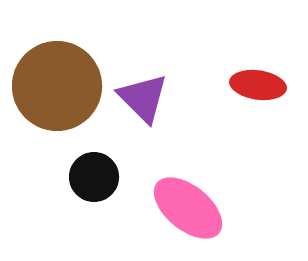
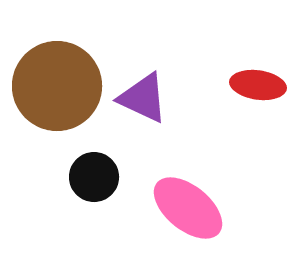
purple triangle: rotated 20 degrees counterclockwise
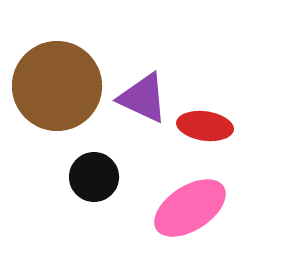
red ellipse: moved 53 px left, 41 px down
pink ellipse: moved 2 px right; rotated 72 degrees counterclockwise
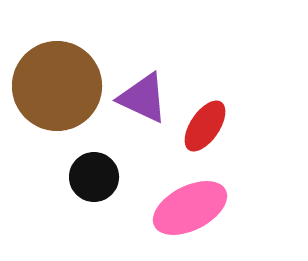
red ellipse: rotated 64 degrees counterclockwise
pink ellipse: rotated 6 degrees clockwise
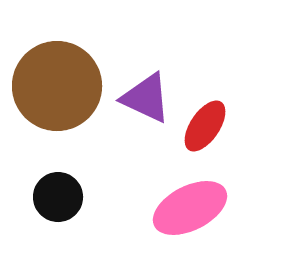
purple triangle: moved 3 px right
black circle: moved 36 px left, 20 px down
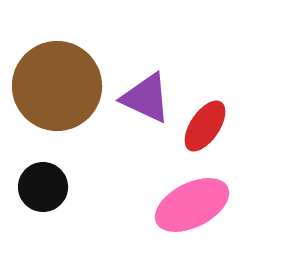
black circle: moved 15 px left, 10 px up
pink ellipse: moved 2 px right, 3 px up
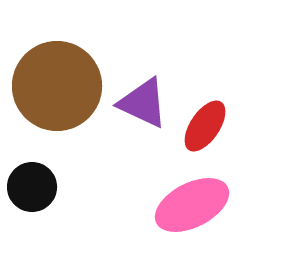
purple triangle: moved 3 px left, 5 px down
black circle: moved 11 px left
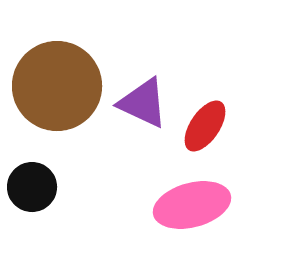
pink ellipse: rotated 12 degrees clockwise
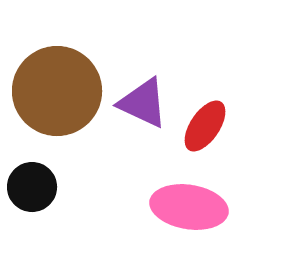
brown circle: moved 5 px down
pink ellipse: moved 3 px left, 2 px down; rotated 24 degrees clockwise
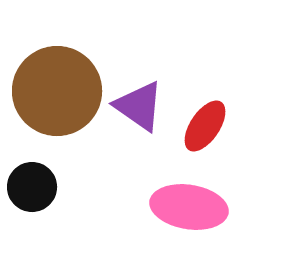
purple triangle: moved 4 px left, 3 px down; rotated 10 degrees clockwise
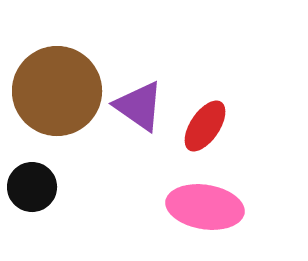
pink ellipse: moved 16 px right
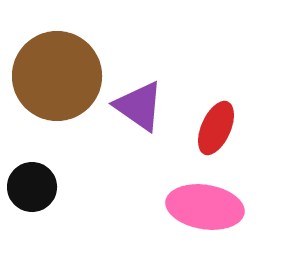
brown circle: moved 15 px up
red ellipse: moved 11 px right, 2 px down; rotated 10 degrees counterclockwise
